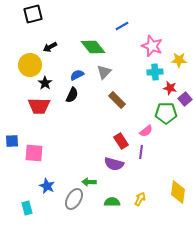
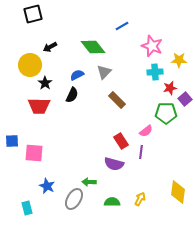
red star: rotated 24 degrees counterclockwise
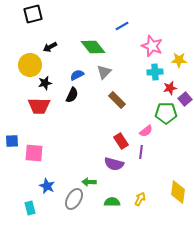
black star: rotated 24 degrees clockwise
cyan rectangle: moved 3 px right
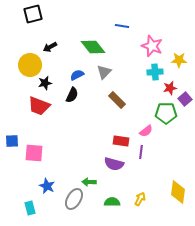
blue line: rotated 40 degrees clockwise
red trapezoid: rotated 20 degrees clockwise
red rectangle: rotated 49 degrees counterclockwise
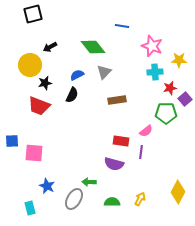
brown rectangle: rotated 54 degrees counterclockwise
yellow diamond: rotated 20 degrees clockwise
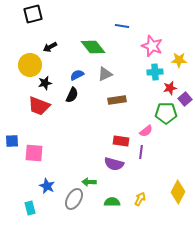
gray triangle: moved 1 px right, 2 px down; rotated 21 degrees clockwise
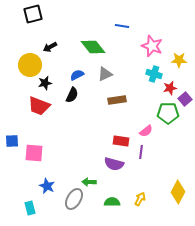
cyan cross: moved 1 px left, 2 px down; rotated 21 degrees clockwise
green pentagon: moved 2 px right
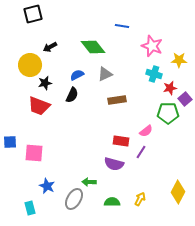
blue square: moved 2 px left, 1 px down
purple line: rotated 24 degrees clockwise
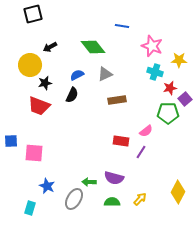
cyan cross: moved 1 px right, 2 px up
blue square: moved 1 px right, 1 px up
purple semicircle: moved 14 px down
yellow arrow: rotated 16 degrees clockwise
cyan rectangle: rotated 32 degrees clockwise
